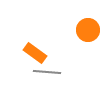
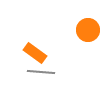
gray line: moved 6 px left
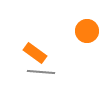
orange circle: moved 1 px left, 1 px down
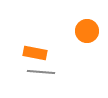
orange rectangle: rotated 25 degrees counterclockwise
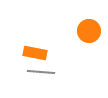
orange circle: moved 2 px right
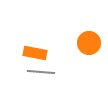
orange circle: moved 12 px down
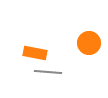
gray line: moved 7 px right
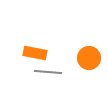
orange circle: moved 15 px down
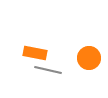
gray line: moved 2 px up; rotated 8 degrees clockwise
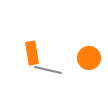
orange rectangle: moved 3 px left; rotated 70 degrees clockwise
